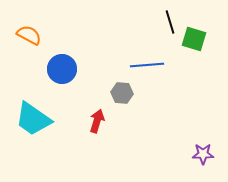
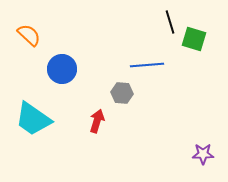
orange semicircle: rotated 15 degrees clockwise
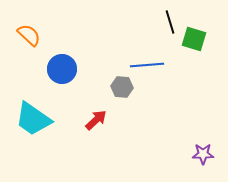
gray hexagon: moved 6 px up
red arrow: moved 1 px left, 1 px up; rotated 30 degrees clockwise
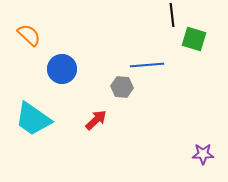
black line: moved 2 px right, 7 px up; rotated 10 degrees clockwise
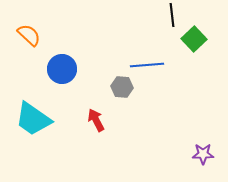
green square: rotated 30 degrees clockwise
red arrow: rotated 75 degrees counterclockwise
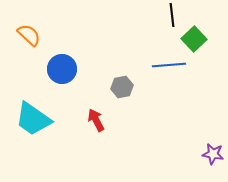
blue line: moved 22 px right
gray hexagon: rotated 15 degrees counterclockwise
purple star: moved 10 px right; rotated 10 degrees clockwise
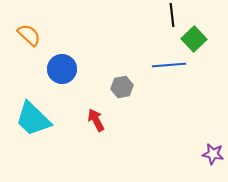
cyan trapezoid: rotated 9 degrees clockwise
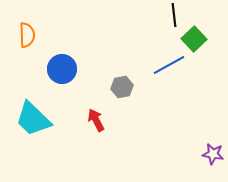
black line: moved 2 px right
orange semicircle: moved 2 px left; rotated 45 degrees clockwise
blue line: rotated 24 degrees counterclockwise
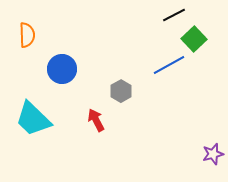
black line: rotated 70 degrees clockwise
gray hexagon: moved 1 px left, 4 px down; rotated 20 degrees counterclockwise
purple star: rotated 25 degrees counterclockwise
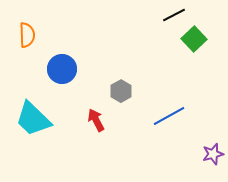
blue line: moved 51 px down
